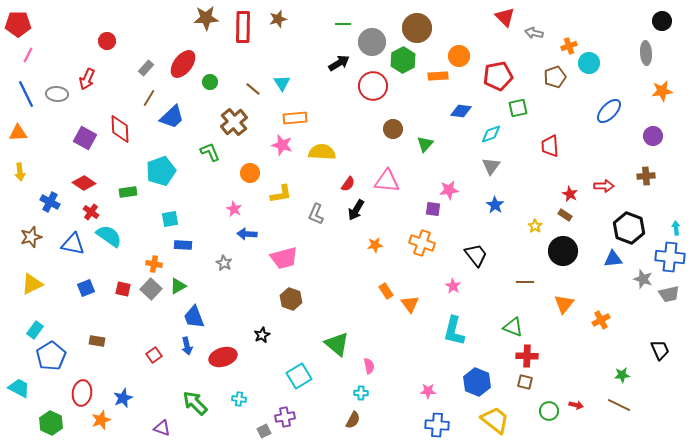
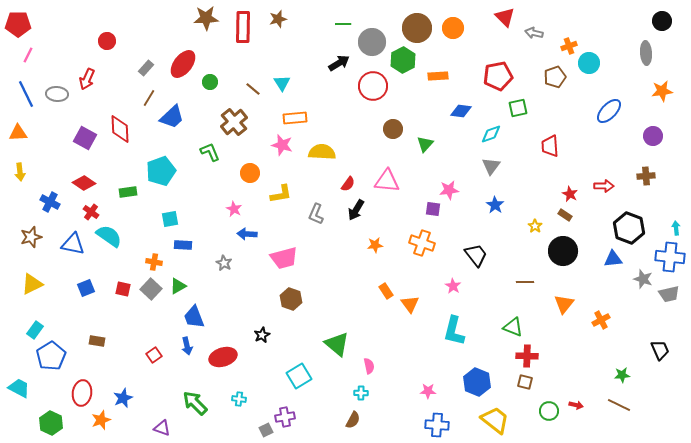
orange circle at (459, 56): moved 6 px left, 28 px up
orange cross at (154, 264): moved 2 px up
gray square at (264, 431): moved 2 px right, 1 px up
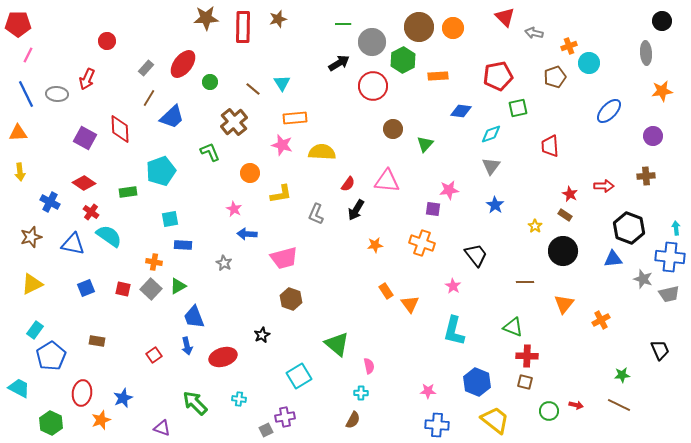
brown circle at (417, 28): moved 2 px right, 1 px up
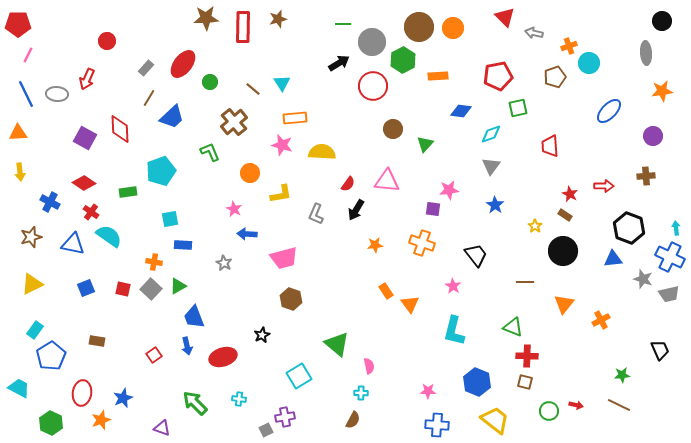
blue cross at (670, 257): rotated 20 degrees clockwise
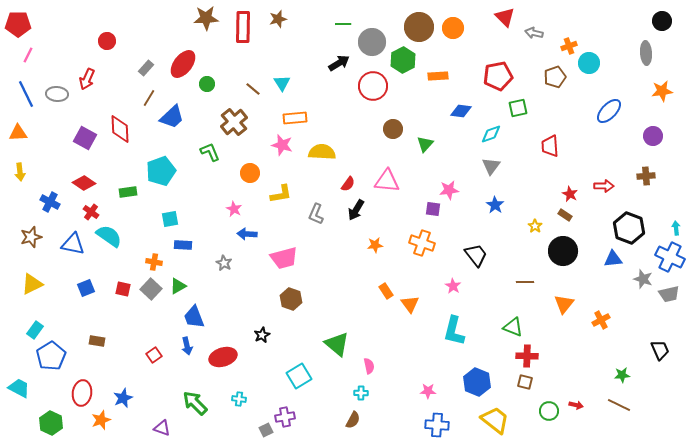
green circle at (210, 82): moved 3 px left, 2 px down
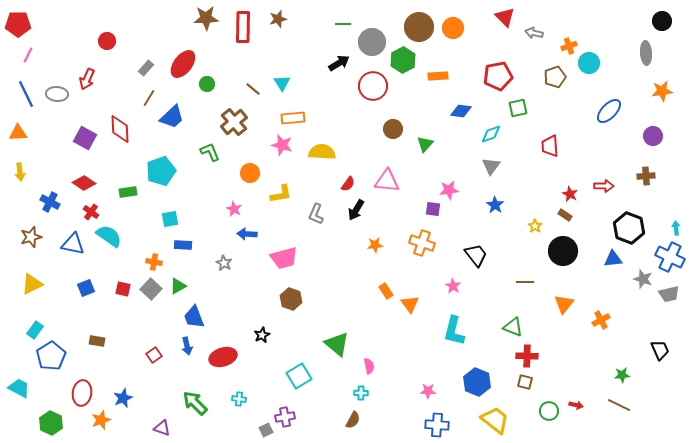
orange rectangle at (295, 118): moved 2 px left
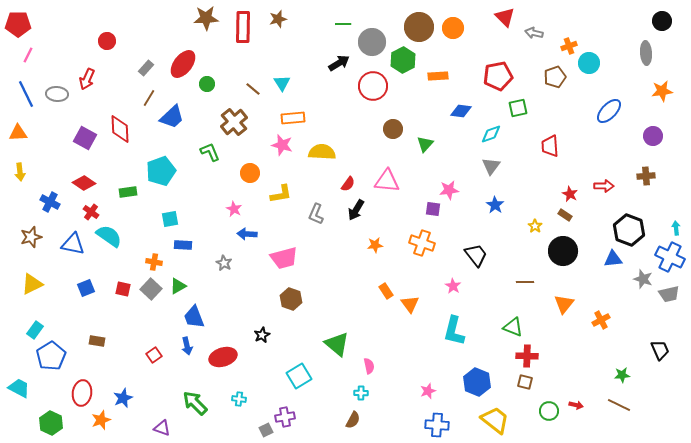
black hexagon at (629, 228): moved 2 px down
pink star at (428, 391): rotated 21 degrees counterclockwise
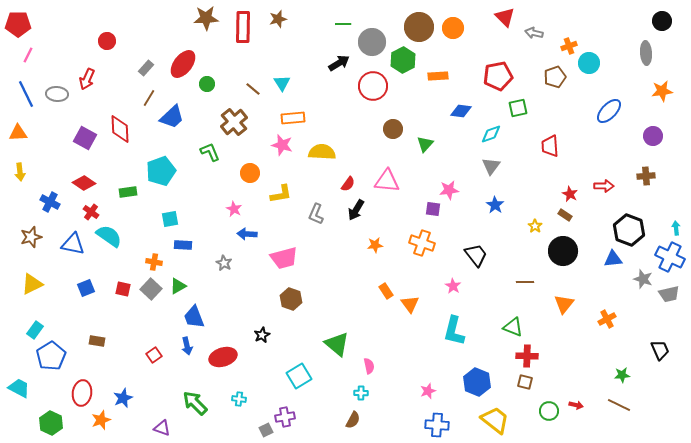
orange cross at (601, 320): moved 6 px right, 1 px up
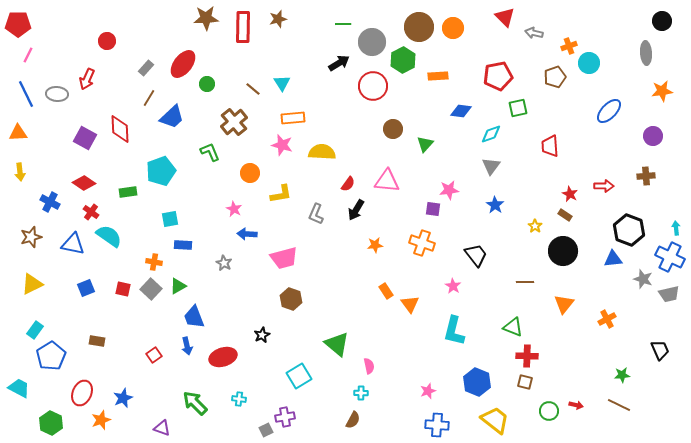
red ellipse at (82, 393): rotated 15 degrees clockwise
